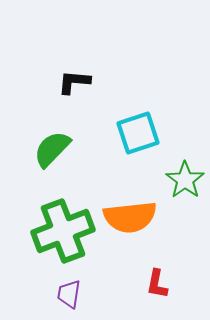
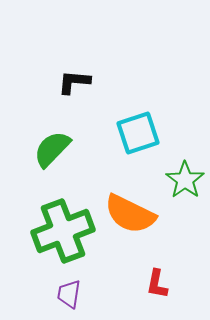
orange semicircle: moved 3 px up; rotated 32 degrees clockwise
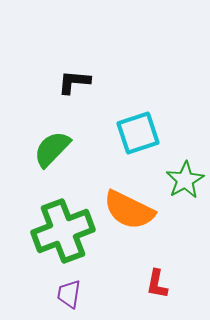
green star: rotated 6 degrees clockwise
orange semicircle: moved 1 px left, 4 px up
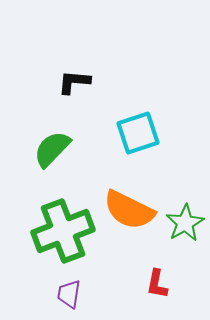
green star: moved 43 px down
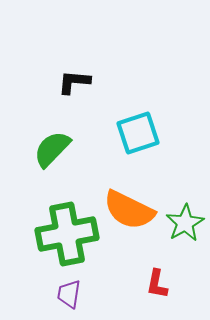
green cross: moved 4 px right, 3 px down; rotated 10 degrees clockwise
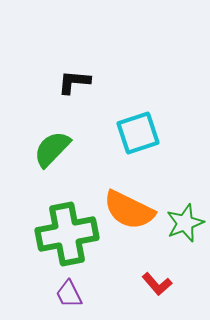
green star: rotated 9 degrees clockwise
red L-shape: rotated 52 degrees counterclockwise
purple trapezoid: rotated 36 degrees counterclockwise
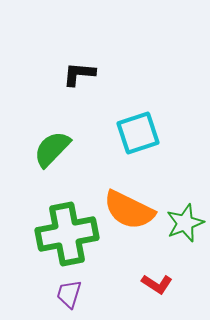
black L-shape: moved 5 px right, 8 px up
red L-shape: rotated 16 degrees counterclockwise
purple trapezoid: rotated 44 degrees clockwise
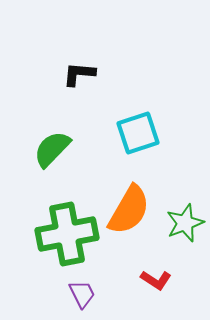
orange semicircle: rotated 86 degrees counterclockwise
red L-shape: moved 1 px left, 4 px up
purple trapezoid: moved 13 px right; rotated 136 degrees clockwise
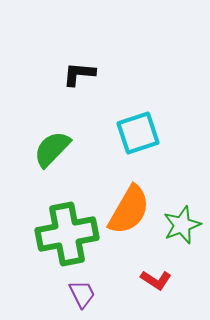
green star: moved 3 px left, 2 px down
